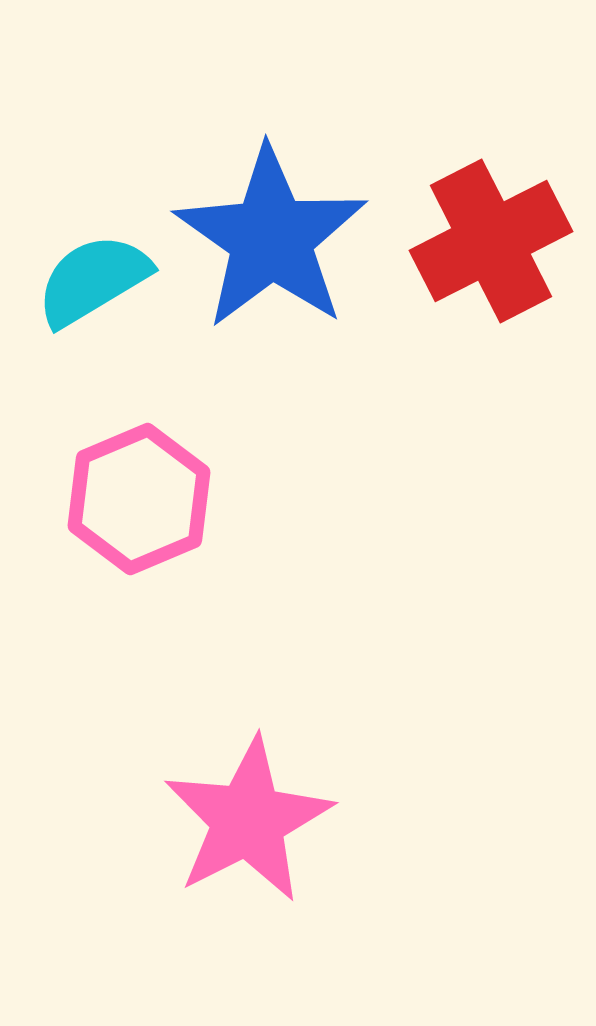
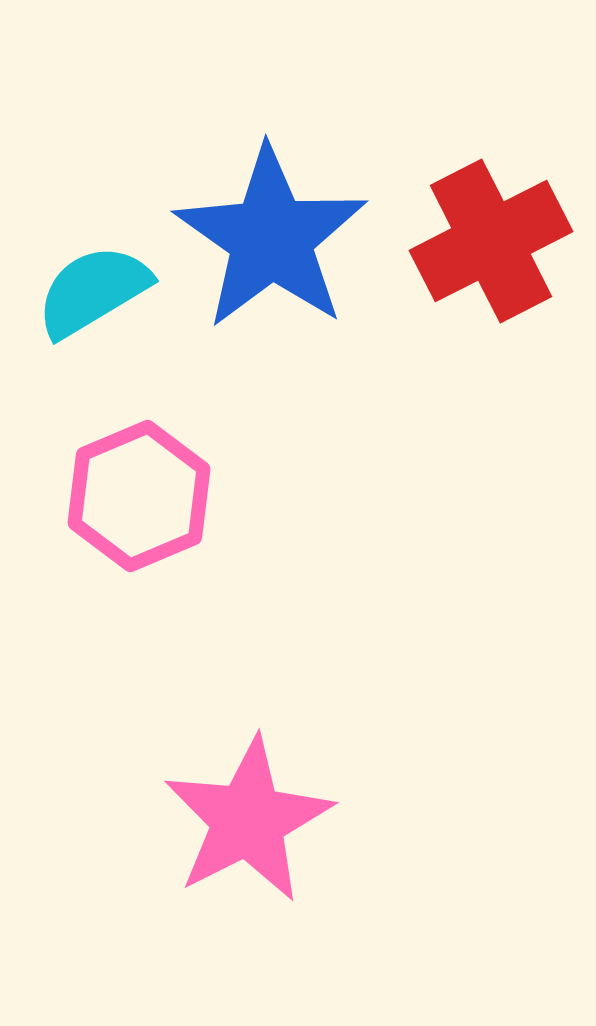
cyan semicircle: moved 11 px down
pink hexagon: moved 3 px up
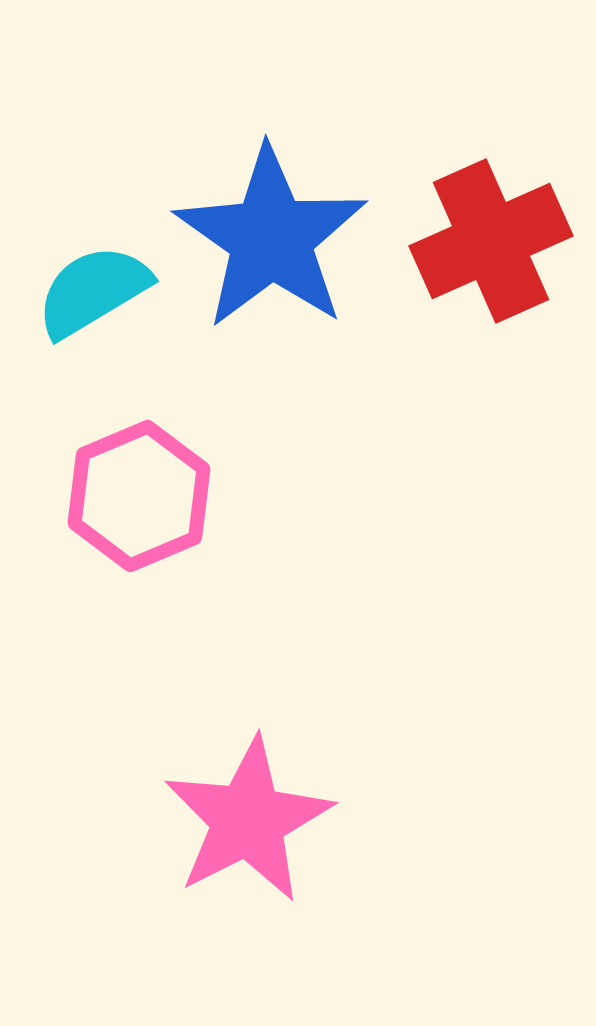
red cross: rotated 3 degrees clockwise
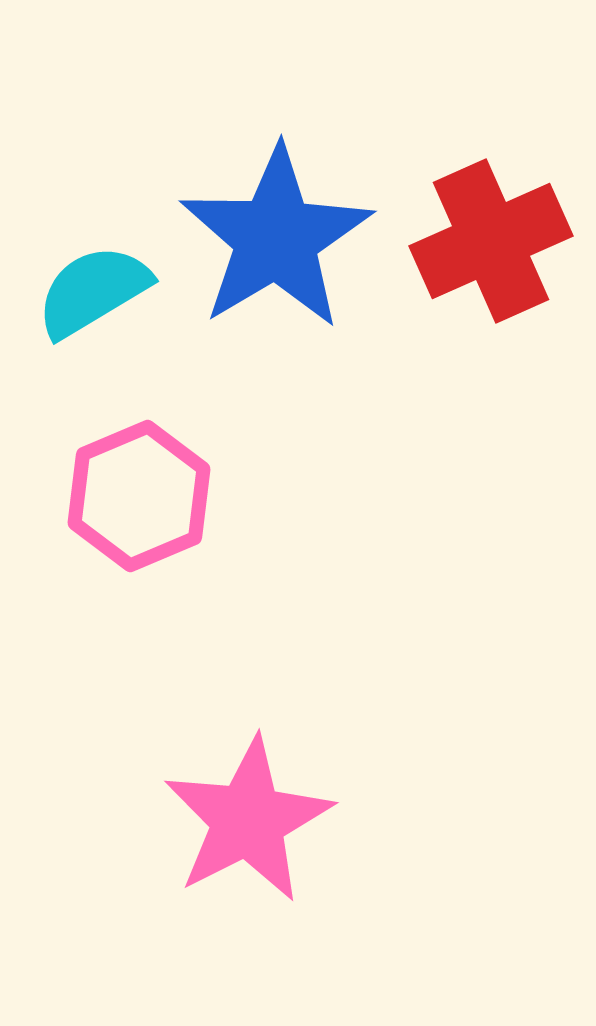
blue star: moved 5 px right; rotated 6 degrees clockwise
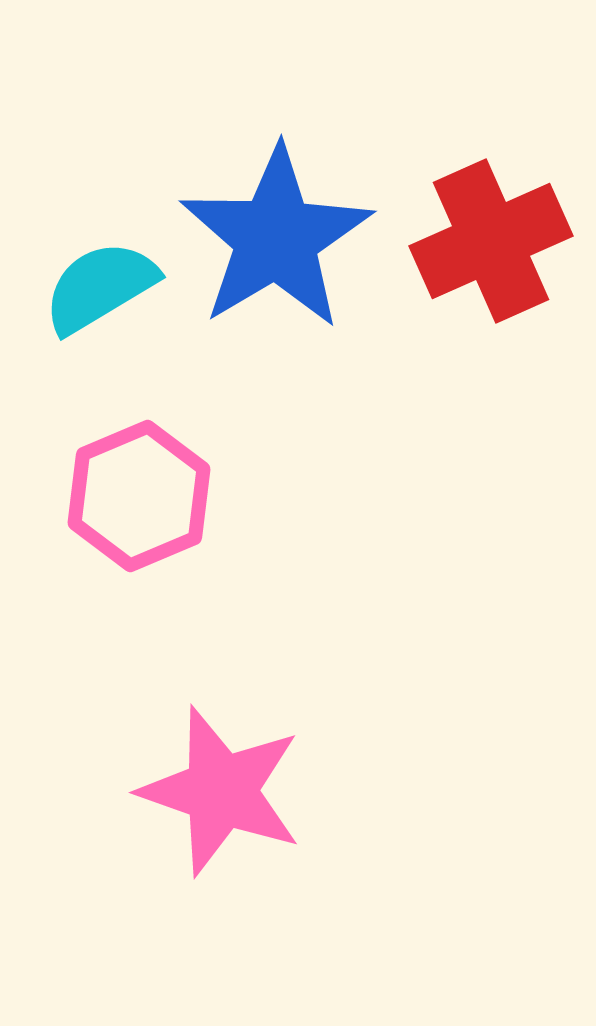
cyan semicircle: moved 7 px right, 4 px up
pink star: moved 27 px left, 29 px up; rotated 26 degrees counterclockwise
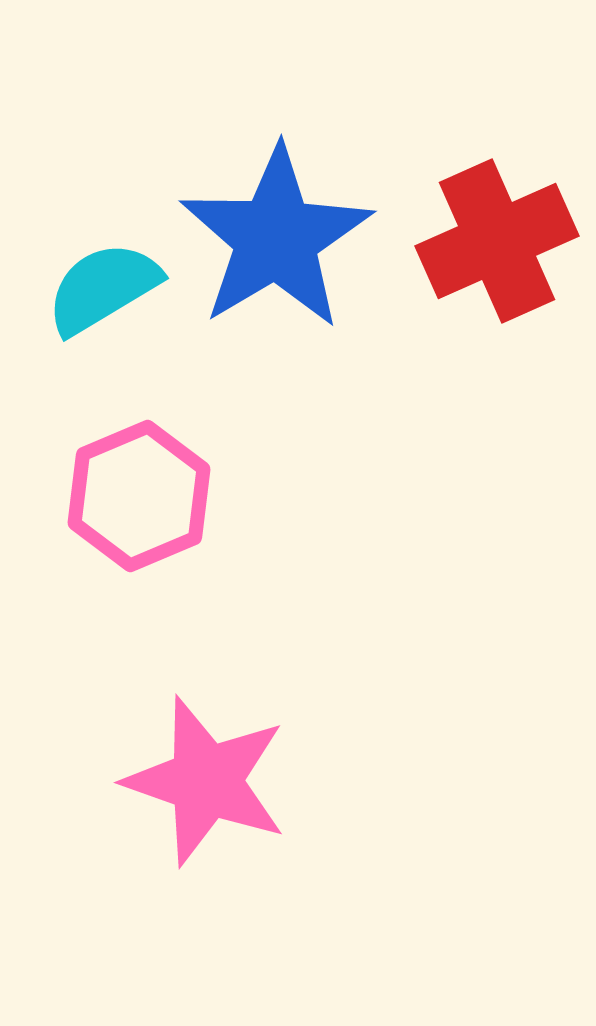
red cross: moved 6 px right
cyan semicircle: moved 3 px right, 1 px down
pink star: moved 15 px left, 10 px up
